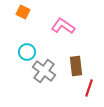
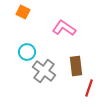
pink L-shape: moved 1 px right, 2 px down
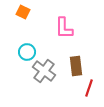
pink L-shape: rotated 125 degrees counterclockwise
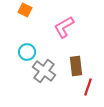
orange square: moved 2 px right, 2 px up
pink L-shape: moved 1 px up; rotated 60 degrees clockwise
red line: moved 1 px left, 1 px up
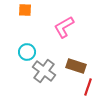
orange square: rotated 24 degrees counterclockwise
brown rectangle: rotated 66 degrees counterclockwise
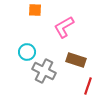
orange square: moved 10 px right
brown rectangle: moved 6 px up
gray cross: rotated 10 degrees counterclockwise
red line: moved 1 px up
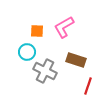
orange square: moved 2 px right, 21 px down
gray cross: moved 1 px right
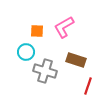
cyan circle: moved 1 px left
gray cross: rotated 10 degrees counterclockwise
